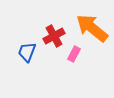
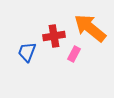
orange arrow: moved 2 px left
red cross: rotated 20 degrees clockwise
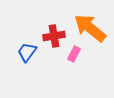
blue trapezoid: rotated 15 degrees clockwise
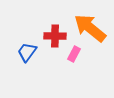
red cross: moved 1 px right; rotated 10 degrees clockwise
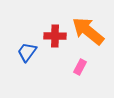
orange arrow: moved 2 px left, 3 px down
pink rectangle: moved 6 px right, 13 px down
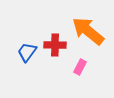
red cross: moved 9 px down
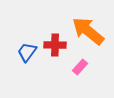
pink rectangle: rotated 14 degrees clockwise
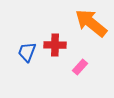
orange arrow: moved 3 px right, 8 px up
blue trapezoid: rotated 15 degrees counterclockwise
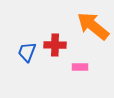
orange arrow: moved 2 px right, 3 px down
pink rectangle: rotated 49 degrees clockwise
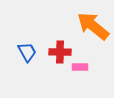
red cross: moved 5 px right, 7 px down
blue trapezoid: rotated 130 degrees clockwise
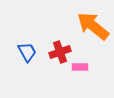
red cross: rotated 20 degrees counterclockwise
